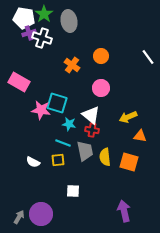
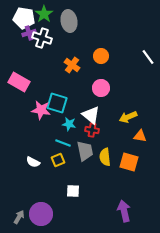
yellow square: rotated 16 degrees counterclockwise
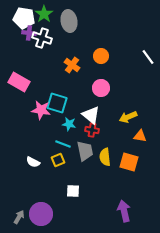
purple cross: rotated 24 degrees clockwise
cyan line: moved 1 px down
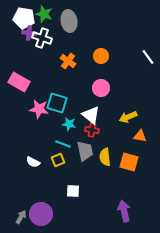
green star: rotated 18 degrees counterclockwise
orange cross: moved 4 px left, 4 px up
pink star: moved 2 px left, 1 px up
gray arrow: moved 2 px right
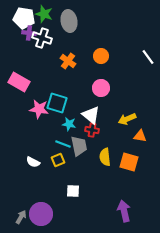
yellow arrow: moved 1 px left, 2 px down
gray trapezoid: moved 6 px left, 5 px up
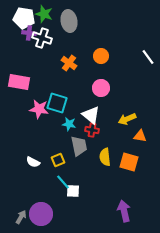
orange cross: moved 1 px right, 2 px down
pink rectangle: rotated 20 degrees counterclockwise
cyan line: moved 38 px down; rotated 28 degrees clockwise
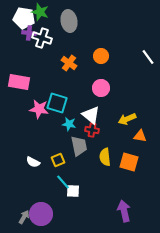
green star: moved 4 px left, 2 px up
gray arrow: moved 3 px right
